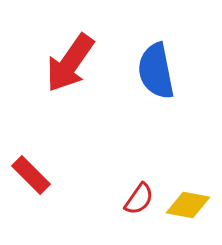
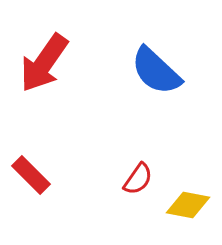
red arrow: moved 26 px left
blue semicircle: rotated 36 degrees counterclockwise
red semicircle: moved 1 px left, 20 px up
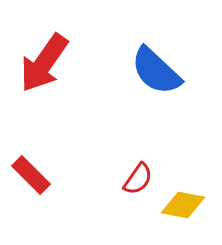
yellow diamond: moved 5 px left
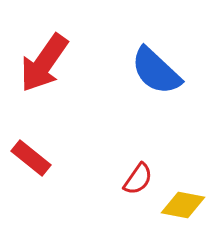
red rectangle: moved 17 px up; rotated 6 degrees counterclockwise
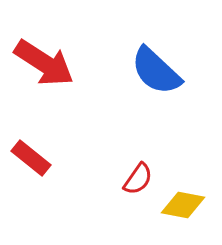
red arrow: rotated 92 degrees counterclockwise
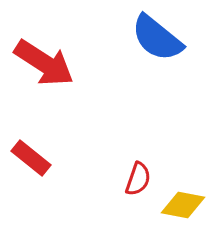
blue semicircle: moved 1 px right, 33 px up; rotated 4 degrees counterclockwise
red semicircle: rotated 16 degrees counterclockwise
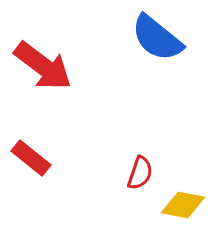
red arrow: moved 1 px left, 3 px down; rotated 4 degrees clockwise
red semicircle: moved 2 px right, 6 px up
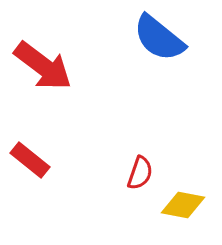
blue semicircle: moved 2 px right
red rectangle: moved 1 px left, 2 px down
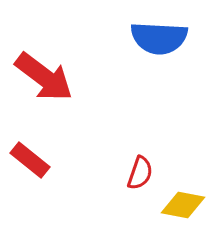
blue semicircle: rotated 36 degrees counterclockwise
red arrow: moved 1 px right, 11 px down
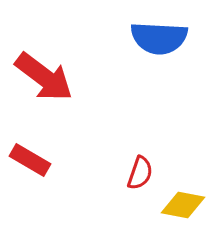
red rectangle: rotated 9 degrees counterclockwise
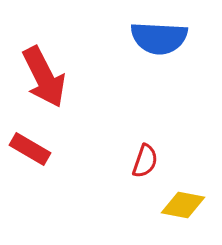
red arrow: rotated 26 degrees clockwise
red rectangle: moved 11 px up
red semicircle: moved 5 px right, 12 px up
